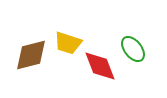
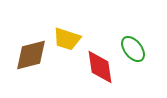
yellow trapezoid: moved 1 px left, 4 px up
red diamond: moved 1 px down; rotated 12 degrees clockwise
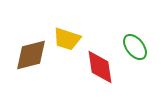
green ellipse: moved 2 px right, 2 px up
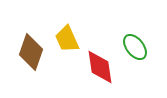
yellow trapezoid: rotated 48 degrees clockwise
brown diamond: moved 3 px up; rotated 57 degrees counterclockwise
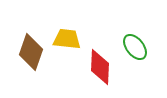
yellow trapezoid: rotated 120 degrees clockwise
red diamond: rotated 12 degrees clockwise
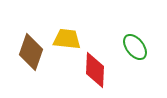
red diamond: moved 5 px left, 3 px down
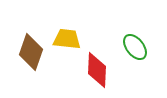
red diamond: moved 2 px right
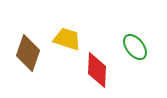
yellow trapezoid: rotated 12 degrees clockwise
brown diamond: moved 3 px left, 1 px down
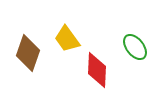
yellow trapezoid: rotated 144 degrees counterclockwise
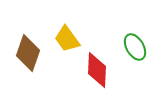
green ellipse: rotated 8 degrees clockwise
